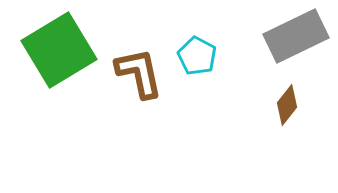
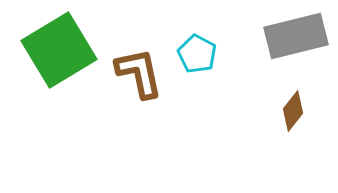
gray rectangle: rotated 12 degrees clockwise
cyan pentagon: moved 2 px up
brown diamond: moved 6 px right, 6 px down
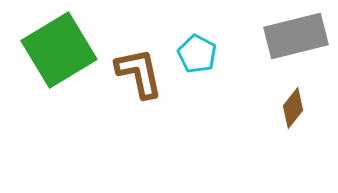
brown diamond: moved 3 px up
